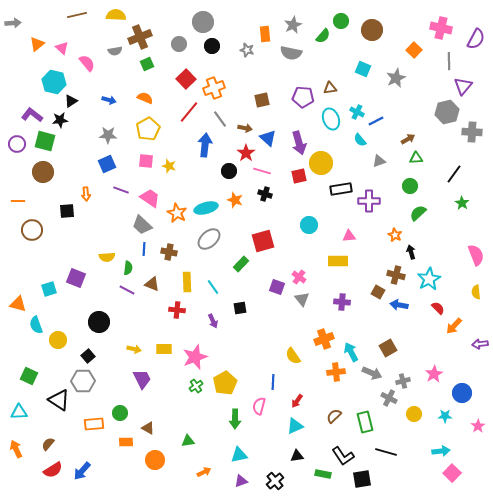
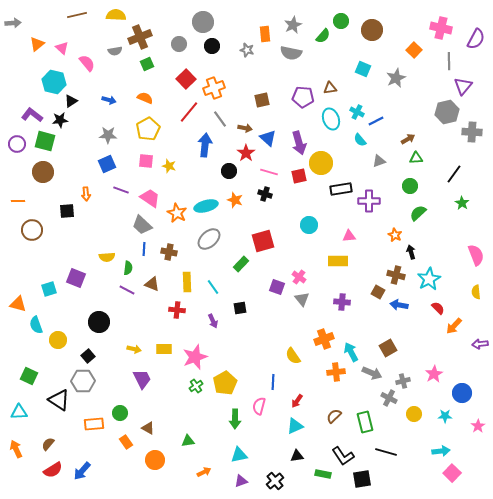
pink line at (262, 171): moved 7 px right, 1 px down
cyan ellipse at (206, 208): moved 2 px up
orange rectangle at (126, 442): rotated 56 degrees clockwise
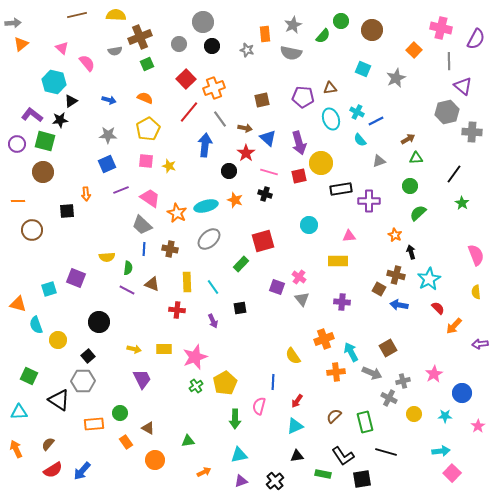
orange triangle at (37, 44): moved 16 px left
purple triangle at (463, 86): rotated 30 degrees counterclockwise
purple line at (121, 190): rotated 42 degrees counterclockwise
brown cross at (169, 252): moved 1 px right, 3 px up
brown square at (378, 292): moved 1 px right, 3 px up
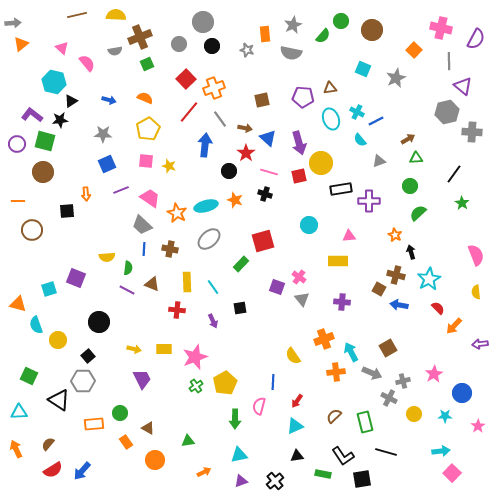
gray star at (108, 135): moved 5 px left, 1 px up
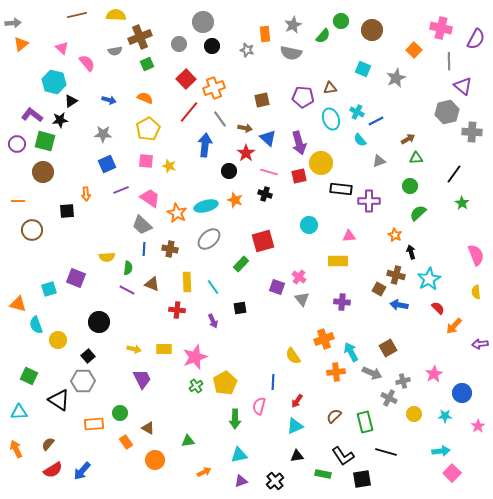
black rectangle at (341, 189): rotated 15 degrees clockwise
